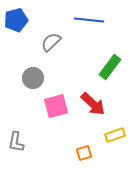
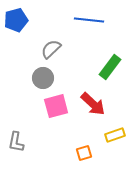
gray semicircle: moved 7 px down
gray circle: moved 10 px right
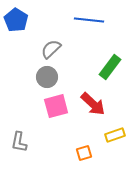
blue pentagon: rotated 25 degrees counterclockwise
gray circle: moved 4 px right, 1 px up
gray L-shape: moved 3 px right
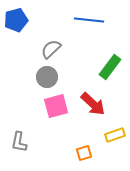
blue pentagon: rotated 25 degrees clockwise
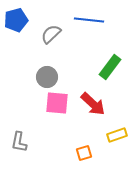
gray semicircle: moved 15 px up
pink square: moved 1 px right, 3 px up; rotated 20 degrees clockwise
yellow rectangle: moved 2 px right
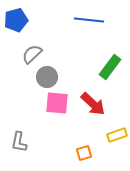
gray semicircle: moved 19 px left, 20 px down
